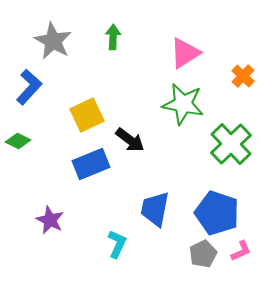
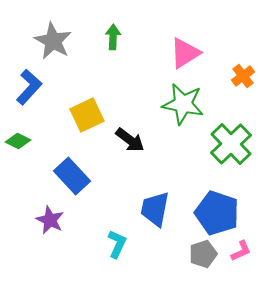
orange cross: rotated 10 degrees clockwise
blue rectangle: moved 19 px left, 12 px down; rotated 69 degrees clockwise
gray pentagon: rotated 8 degrees clockwise
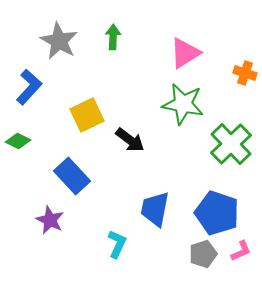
gray star: moved 6 px right
orange cross: moved 2 px right, 3 px up; rotated 35 degrees counterclockwise
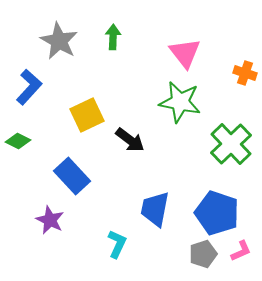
pink triangle: rotated 36 degrees counterclockwise
green star: moved 3 px left, 2 px up
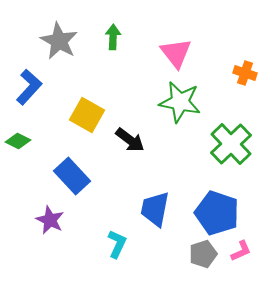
pink triangle: moved 9 px left
yellow square: rotated 36 degrees counterclockwise
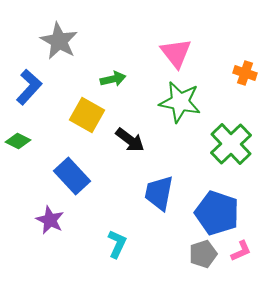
green arrow: moved 42 px down; rotated 75 degrees clockwise
blue trapezoid: moved 4 px right, 16 px up
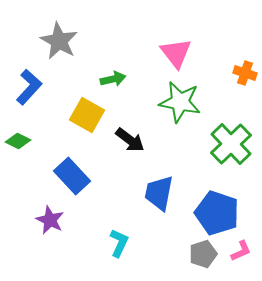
cyan L-shape: moved 2 px right, 1 px up
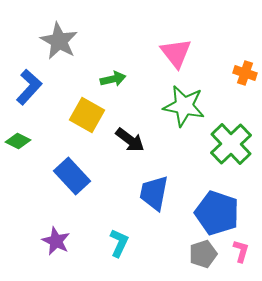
green star: moved 4 px right, 4 px down
blue trapezoid: moved 5 px left
purple star: moved 6 px right, 21 px down
pink L-shape: rotated 50 degrees counterclockwise
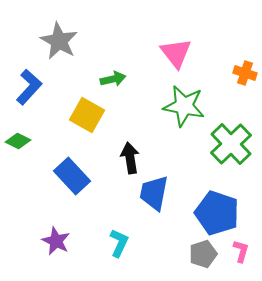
black arrow: moved 18 px down; rotated 136 degrees counterclockwise
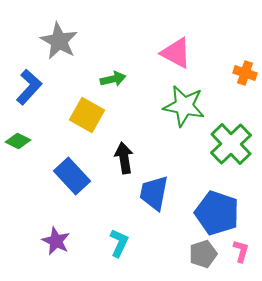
pink triangle: rotated 24 degrees counterclockwise
black arrow: moved 6 px left
